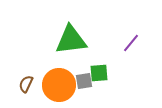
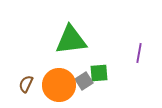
purple line: moved 8 px right, 10 px down; rotated 30 degrees counterclockwise
gray square: rotated 24 degrees counterclockwise
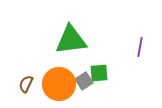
purple line: moved 1 px right, 6 px up
orange circle: moved 1 px up
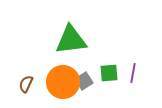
purple line: moved 7 px left, 26 px down
green square: moved 10 px right
orange circle: moved 4 px right, 2 px up
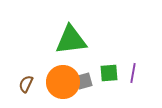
gray square: rotated 18 degrees clockwise
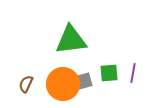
orange circle: moved 2 px down
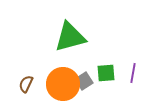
green triangle: moved 1 px left, 3 px up; rotated 8 degrees counterclockwise
green square: moved 3 px left
gray square: rotated 18 degrees counterclockwise
